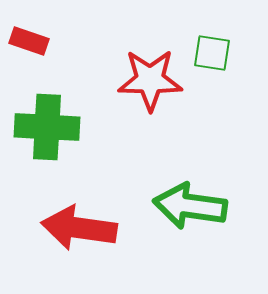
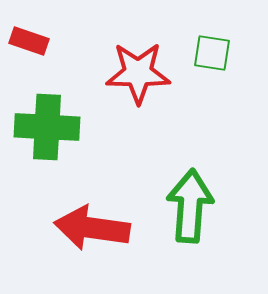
red star: moved 12 px left, 7 px up
green arrow: rotated 86 degrees clockwise
red arrow: moved 13 px right
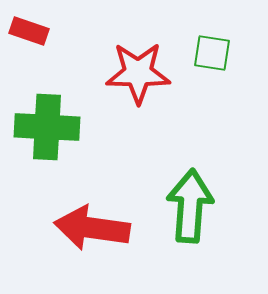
red rectangle: moved 10 px up
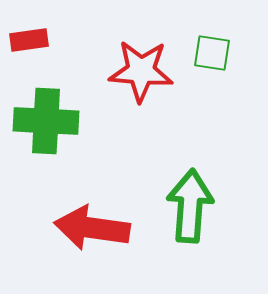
red rectangle: moved 9 px down; rotated 27 degrees counterclockwise
red star: moved 3 px right, 2 px up; rotated 4 degrees clockwise
green cross: moved 1 px left, 6 px up
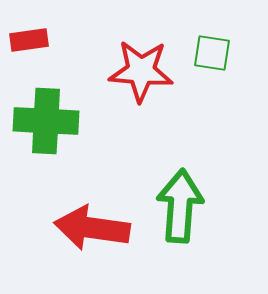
green arrow: moved 10 px left
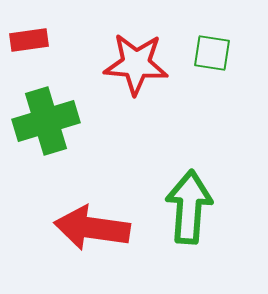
red star: moved 5 px left, 7 px up
green cross: rotated 20 degrees counterclockwise
green arrow: moved 9 px right, 1 px down
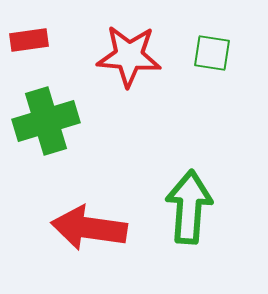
red star: moved 7 px left, 8 px up
red arrow: moved 3 px left
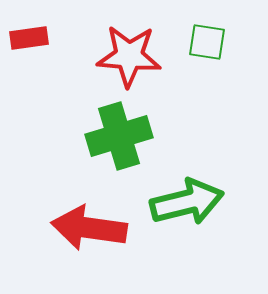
red rectangle: moved 2 px up
green square: moved 5 px left, 11 px up
green cross: moved 73 px right, 15 px down
green arrow: moved 2 px left, 5 px up; rotated 72 degrees clockwise
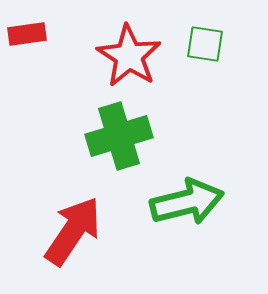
red rectangle: moved 2 px left, 4 px up
green square: moved 2 px left, 2 px down
red star: rotated 28 degrees clockwise
red arrow: moved 16 px left, 3 px down; rotated 116 degrees clockwise
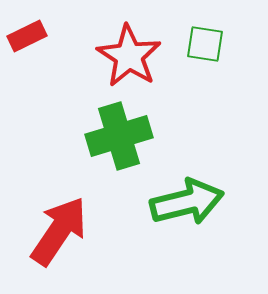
red rectangle: moved 2 px down; rotated 18 degrees counterclockwise
red arrow: moved 14 px left
